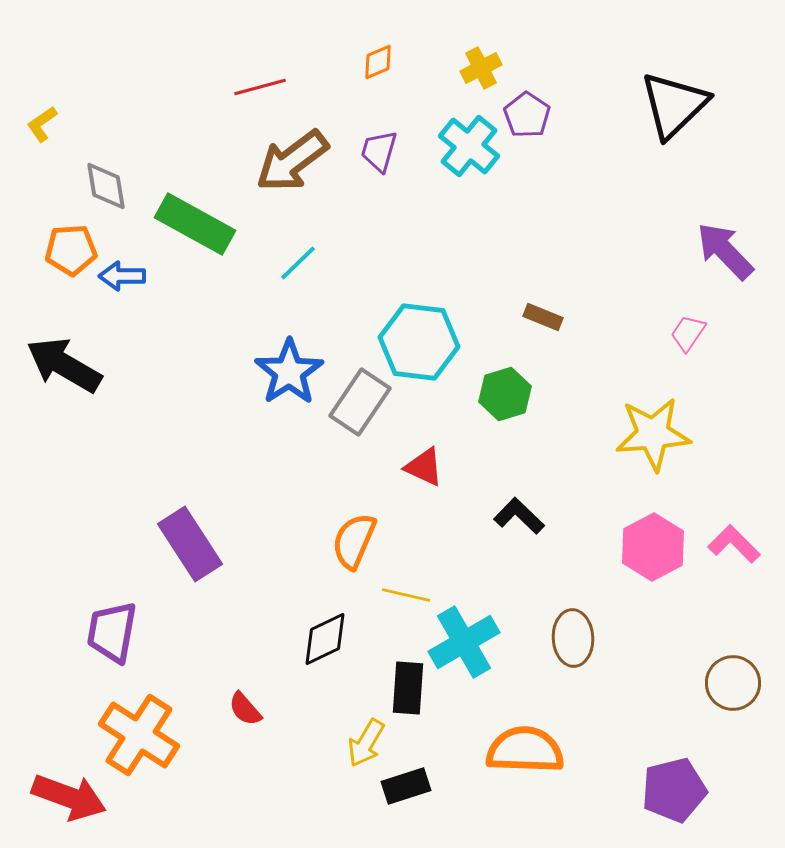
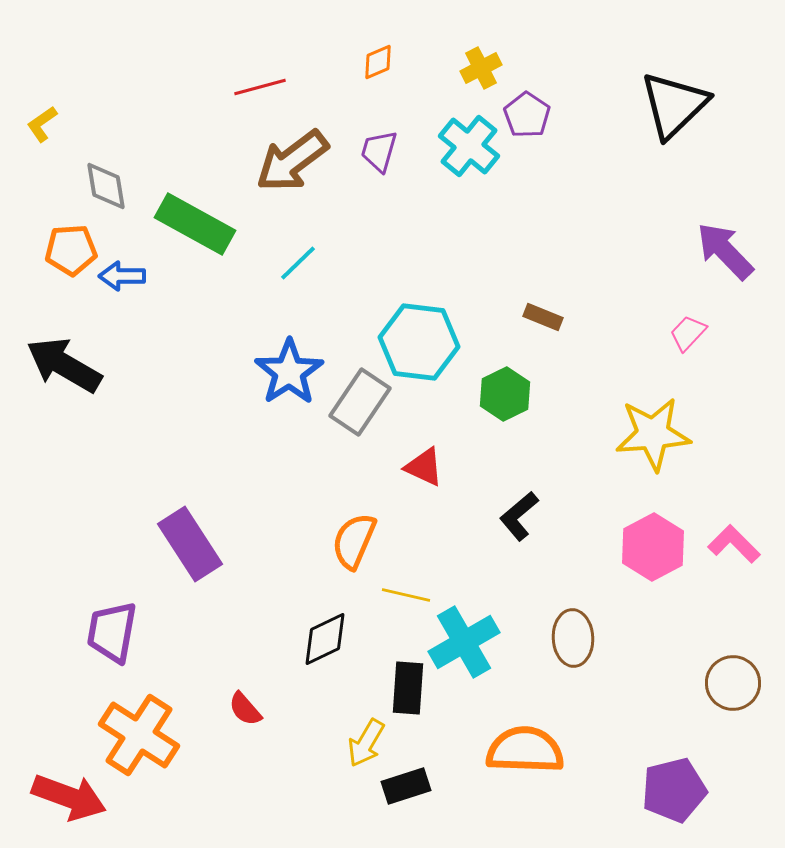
pink trapezoid at (688, 333): rotated 9 degrees clockwise
green hexagon at (505, 394): rotated 9 degrees counterclockwise
black L-shape at (519, 516): rotated 84 degrees counterclockwise
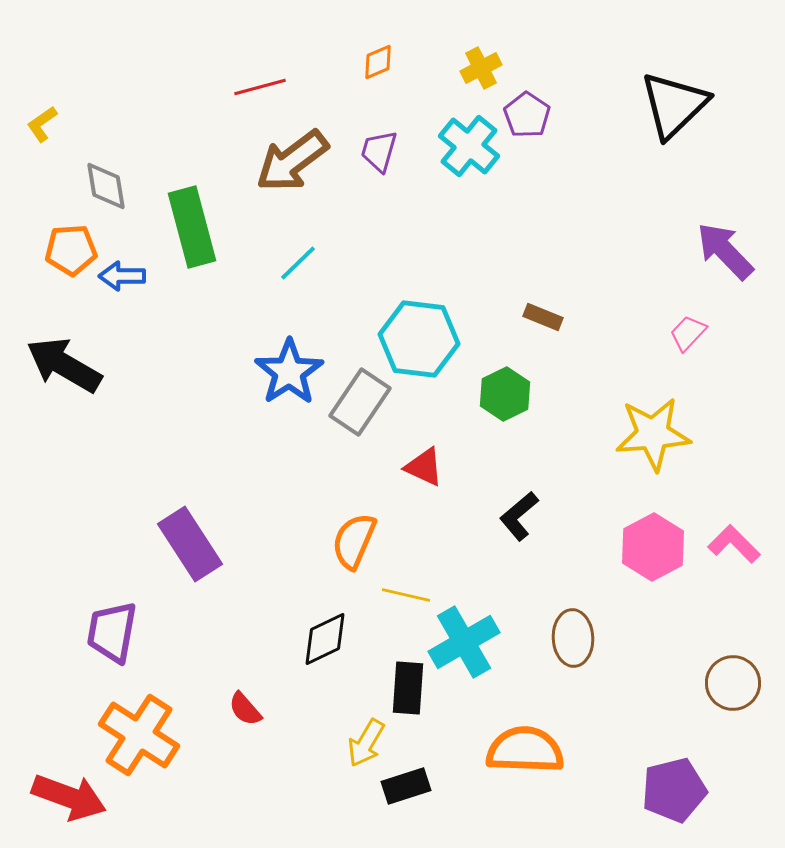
green rectangle at (195, 224): moved 3 px left, 3 px down; rotated 46 degrees clockwise
cyan hexagon at (419, 342): moved 3 px up
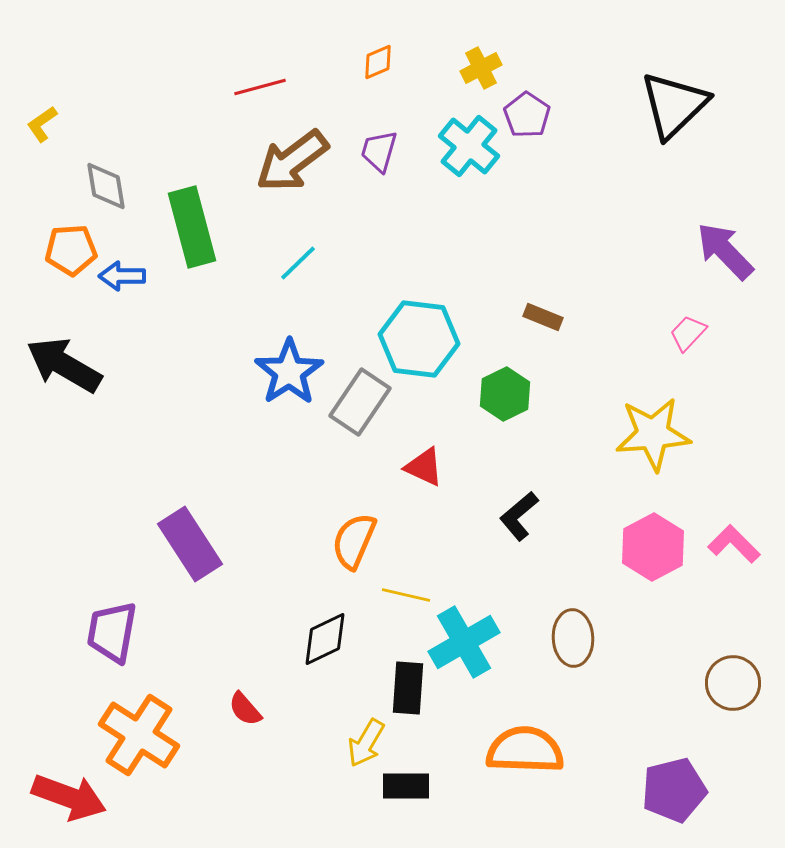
black rectangle at (406, 786): rotated 18 degrees clockwise
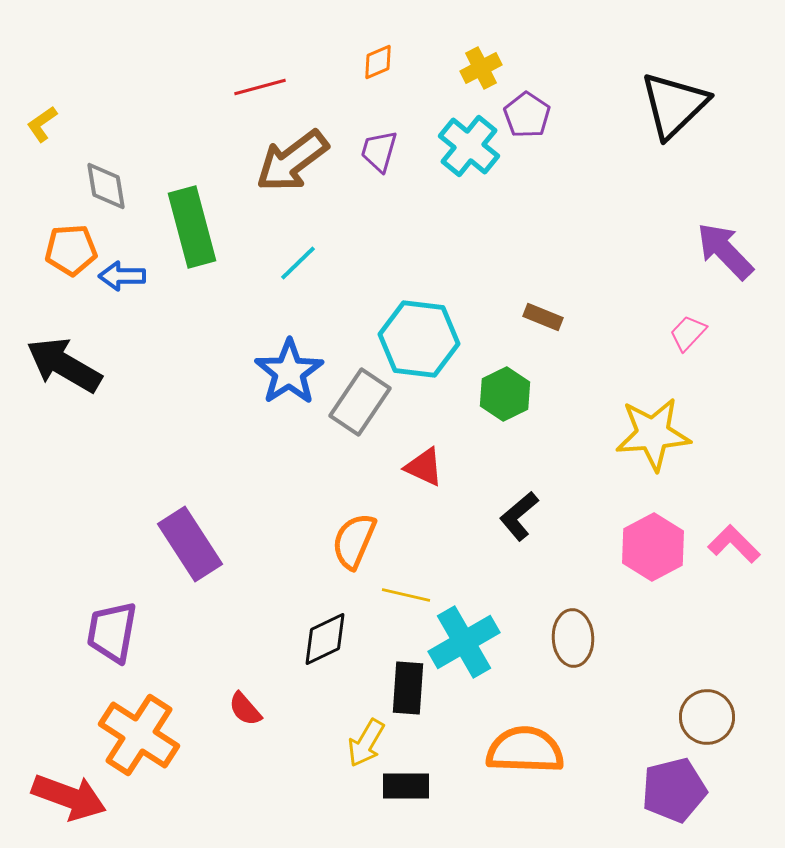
brown circle at (733, 683): moved 26 px left, 34 px down
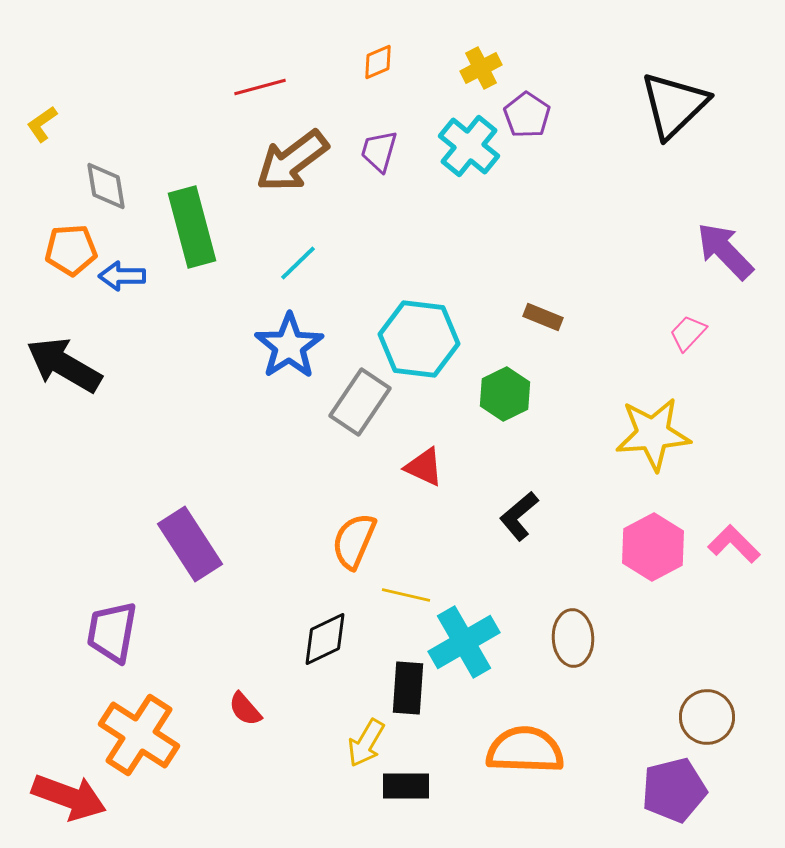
blue star at (289, 372): moved 26 px up
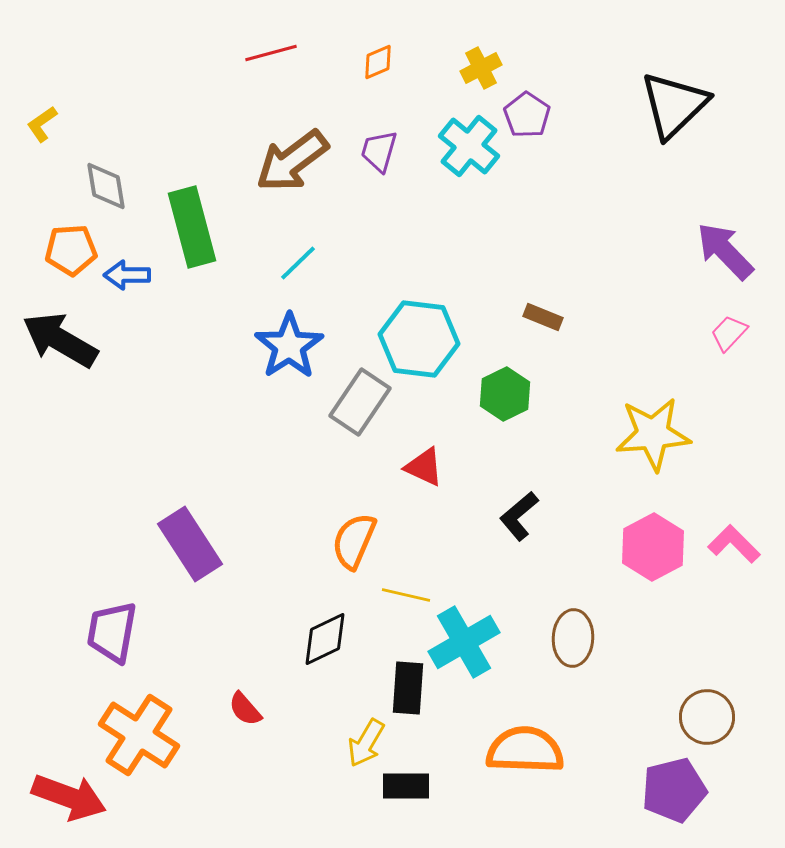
red line at (260, 87): moved 11 px right, 34 px up
blue arrow at (122, 276): moved 5 px right, 1 px up
pink trapezoid at (688, 333): moved 41 px right
black arrow at (64, 365): moved 4 px left, 25 px up
brown ellipse at (573, 638): rotated 6 degrees clockwise
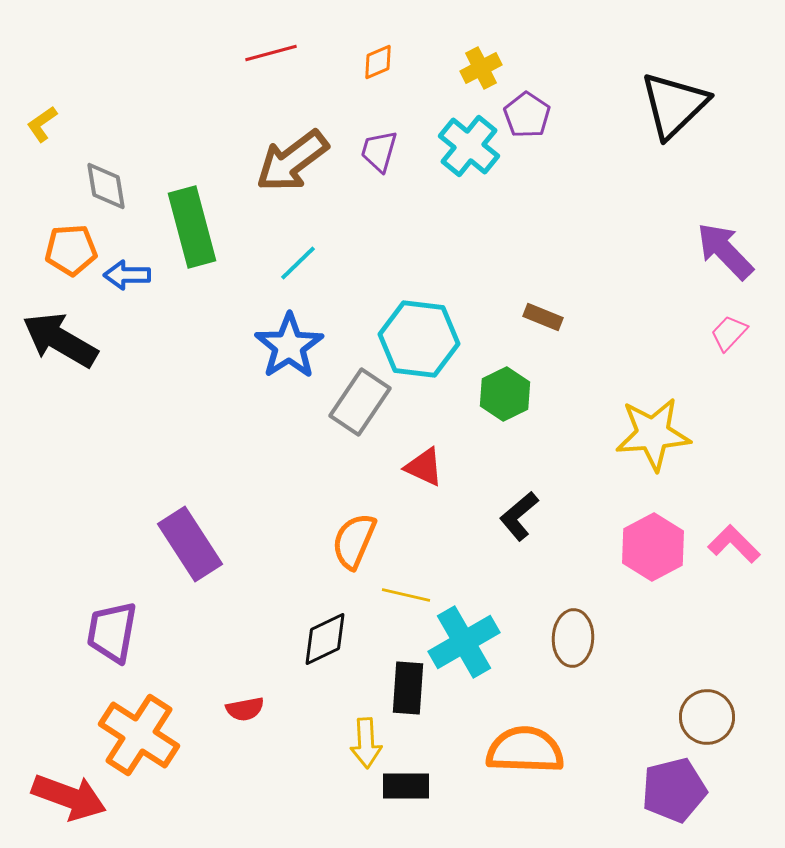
red semicircle at (245, 709): rotated 60 degrees counterclockwise
yellow arrow at (366, 743): rotated 33 degrees counterclockwise
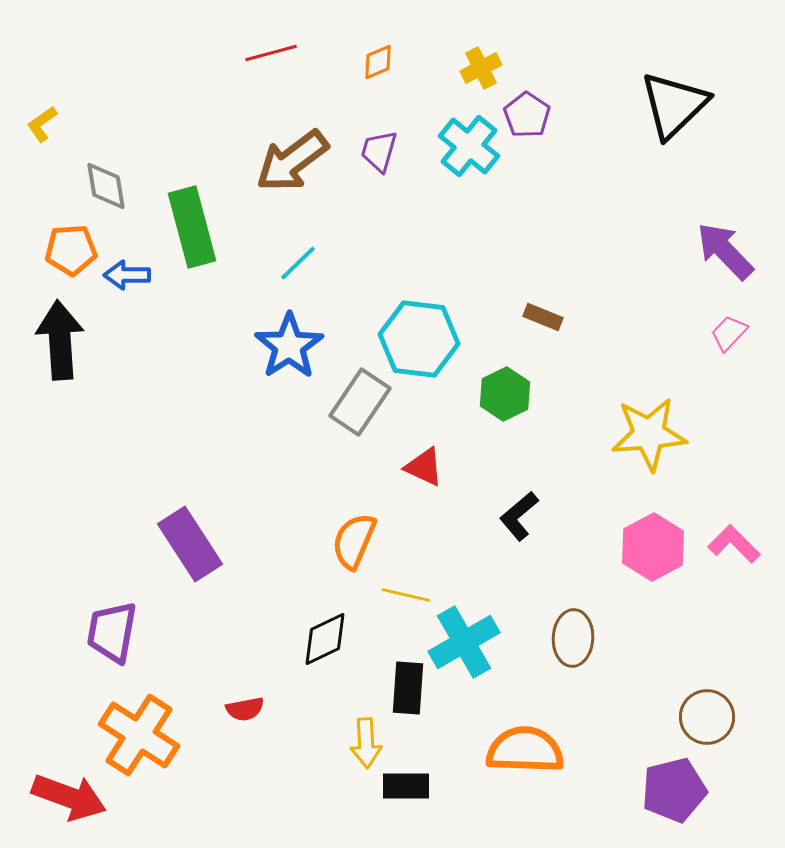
black arrow at (60, 340): rotated 56 degrees clockwise
yellow star at (653, 434): moved 4 px left
